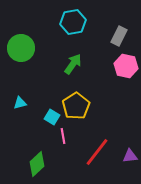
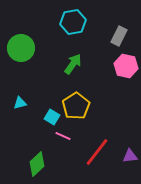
pink line: rotated 56 degrees counterclockwise
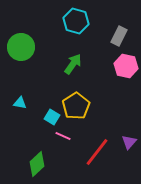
cyan hexagon: moved 3 px right, 1 px up; rotated 25 degrees clockwise
green circle: moved 1 px up
cyan triangle: rotated 24 degrees clockwise
purple triangle: moved 1 px left, 14 px up; rotated 42 degrees counterclockwise
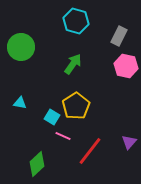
red line: moved 7 px left, 1 px up
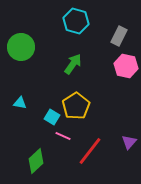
green diamond: moved 1 px left, 3 px up
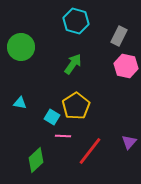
pink line: rotated 21 degrees counterclockwise
green diamond: moved 1 px up
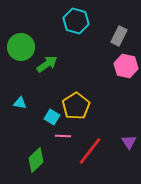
green arrow: moved 26 px left; rotated 20 degrees clockwise
purple triangle: rotated 14 degrees counterclockwise
